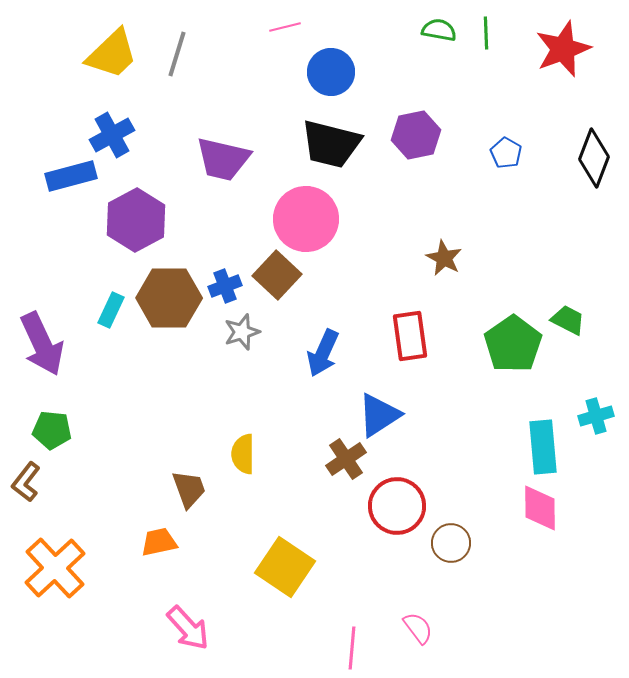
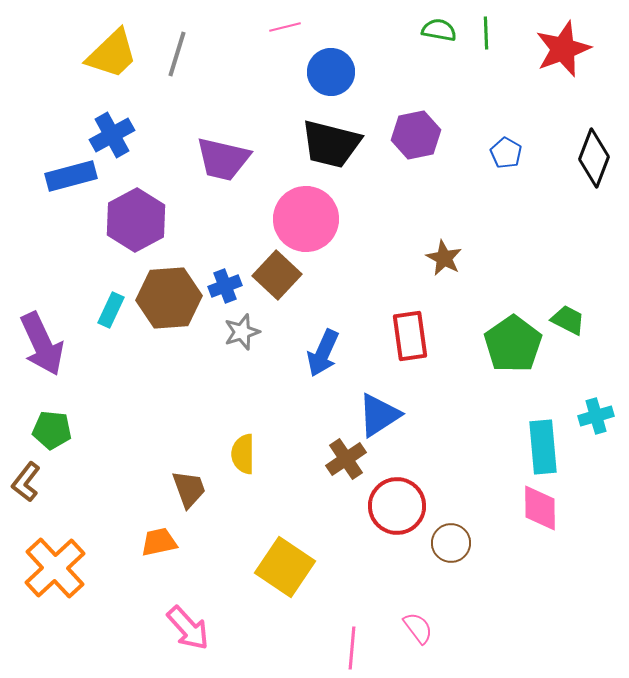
brown hexagon at (169, 298): rotated 4 degrees counterclockwise
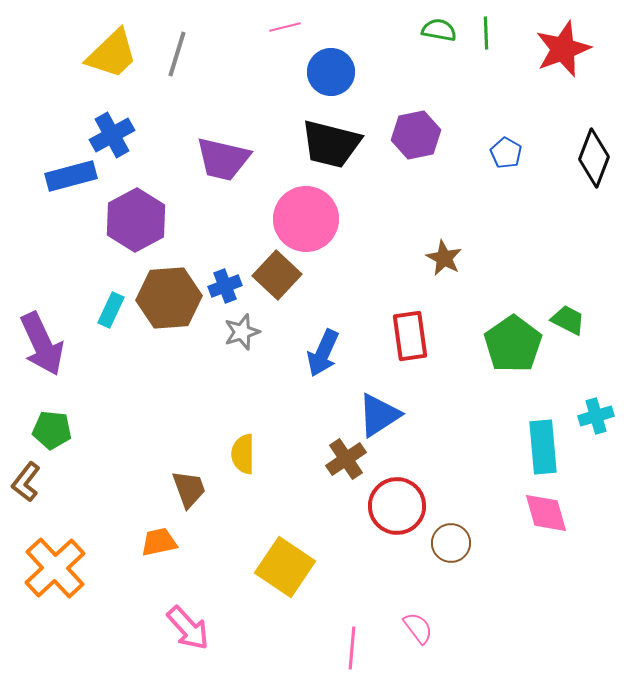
pink diamond at (540, 508): moved 6 px right, 5 px down; rotated 15 degrees counterclockwise
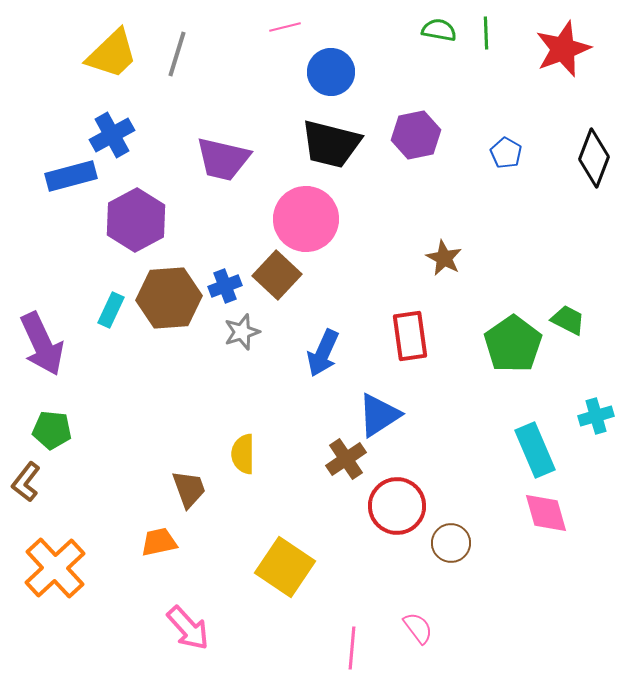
cyan rectangle at (543, 447): moved 8 px left, 3 px down; rotated 18 degrees counterclockwise
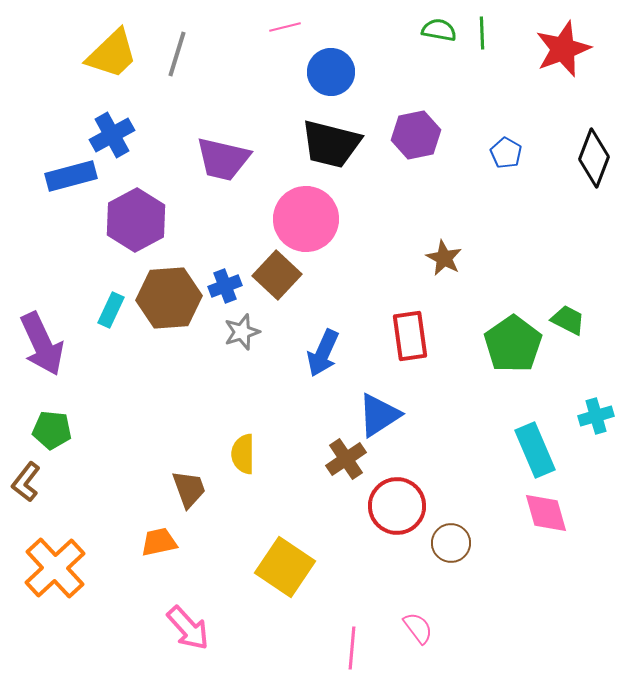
green line at (486, 33): moved 4 px left
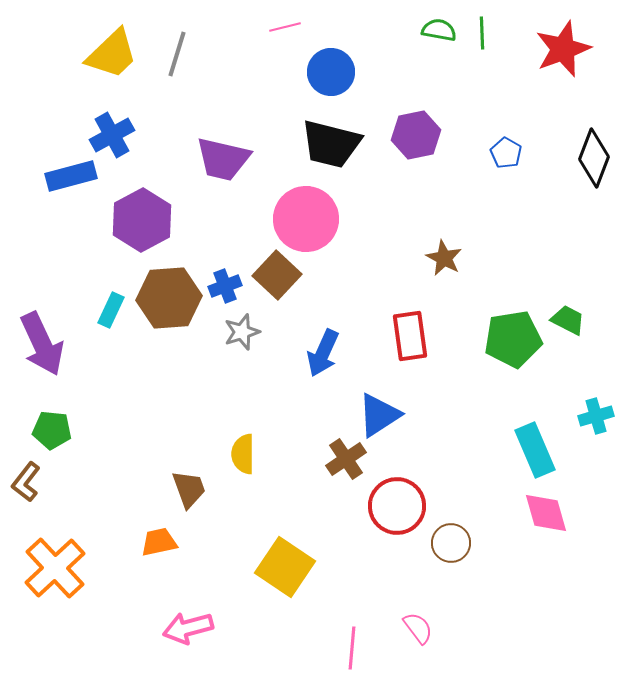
purple hexagon at (136, 220): moved 6 px right
green pentagon at (513, 344): moved 5 px up; rotated 26 degrees clockwise
pink arrow at (188, 628): rotated 117 degrees clockwise
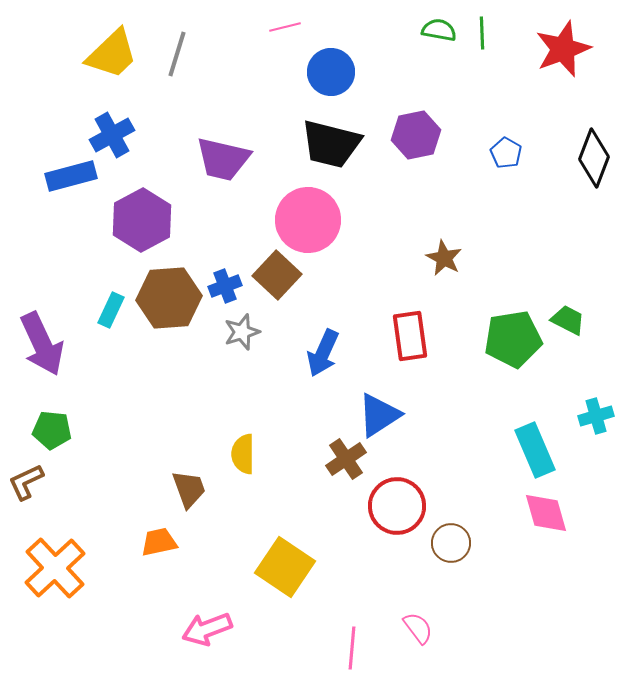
pink circle at (306, 219): moved 2 px right, 1 px down
brown L-shape at (26, 482): rotated 27 degrees clockwise
pink arrow at (188, 628): moved 19 px right, 1 px down; rotated 6 degrees counterclockwise
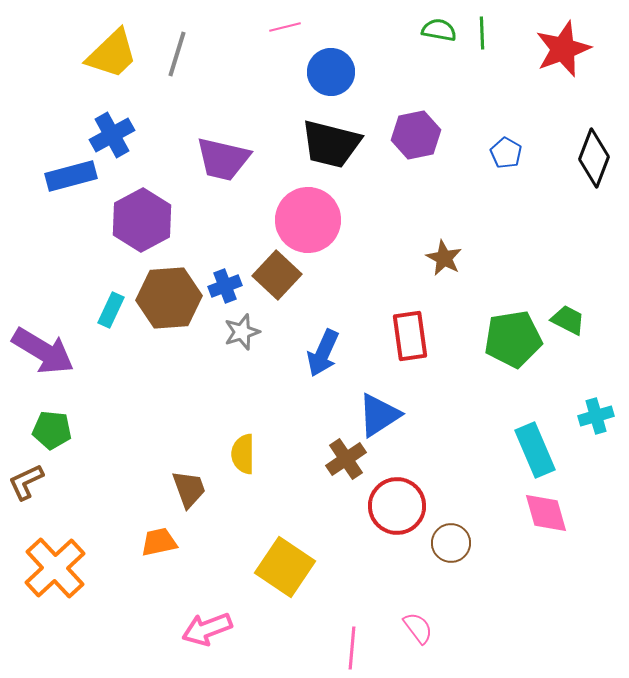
purple arrow at (42, 344): moved 1 px right, 7 px down; rotated 34 degrees counterclockwise
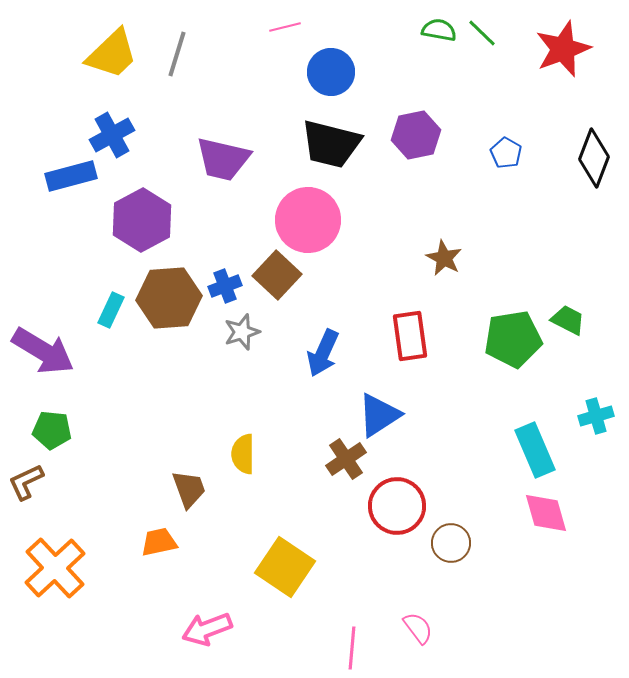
green line at (482, 33): rotated 44 degrees counterclockwise
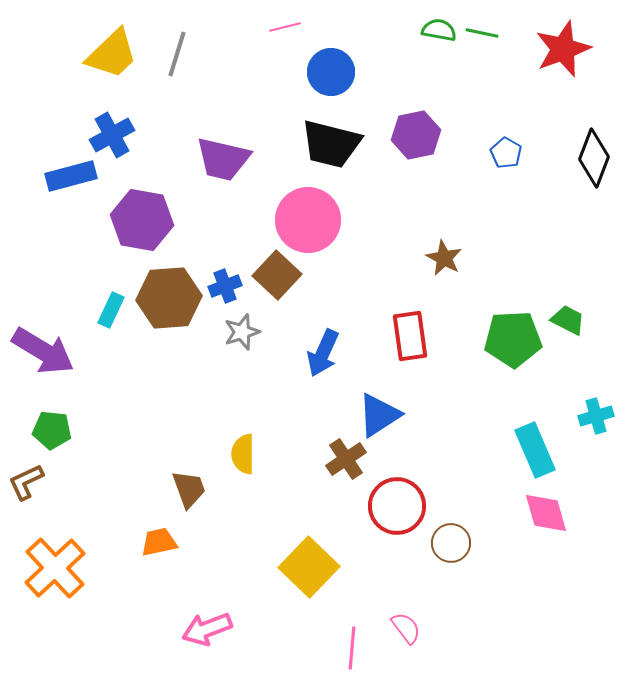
green line at (482, 33): rotated 32 degrees counterclockwise
purple hexagon at (142, 220): rotated 22 degrees counterclockwise
green pentagon at (513, 339): rotated 6 degrees clockwise
yellow square at (285, 567): moved 24 px right; rotated 10 degrees clockwise
pink semicircle at (418, 628): moved 12 px left
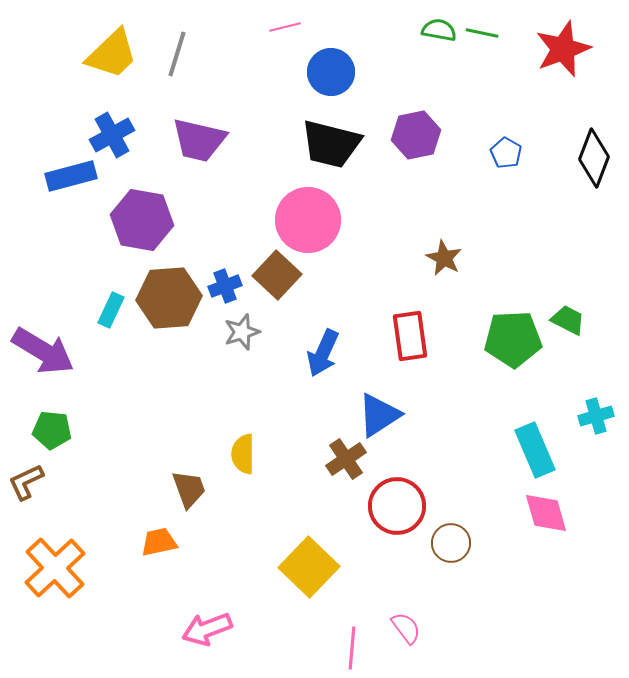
purple trapezoid at (223, 159): moved 24 px left, 19 px up
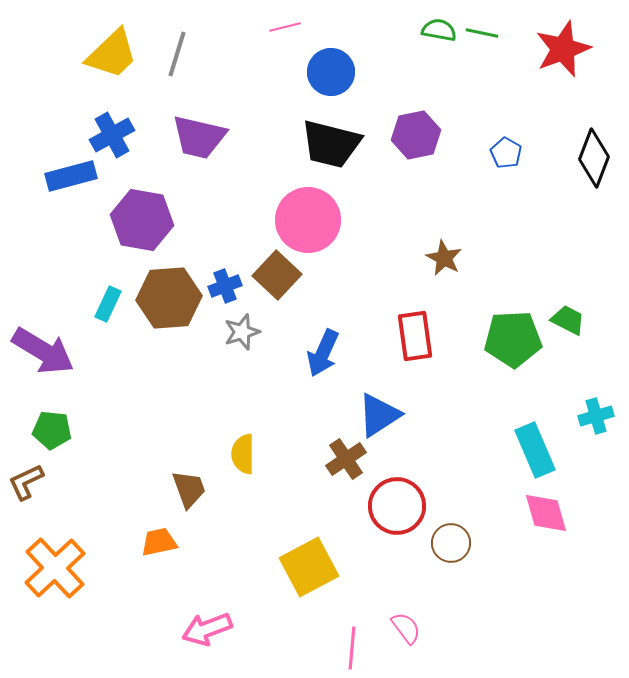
purple trapezoid at (199, 140): moved 3 px up
cyan rectangle at (111, 310): moved 3 px left, 6 px up
red rectangle at (410, 336): moved 5 px right
yellow square at (309, 567): rotated 18 degrees clockwise
